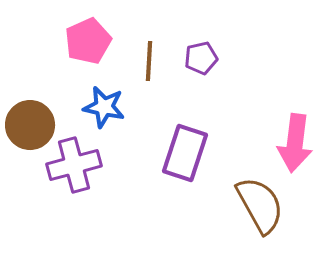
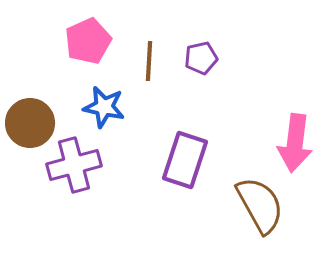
brown circle: moved 2 px up
purple rectangle: moved 7 px down
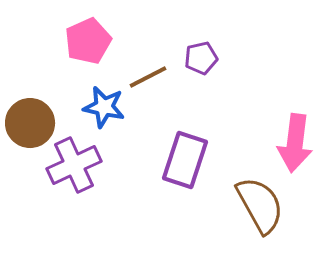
brown line: moved 1 px left, 16 px down; rotated 60 degrees clockwise
purple cross: rotated 10 degrees counterclockwise
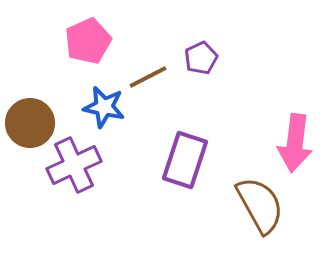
purple pentagon: rotated 12 degrees counterclockwise
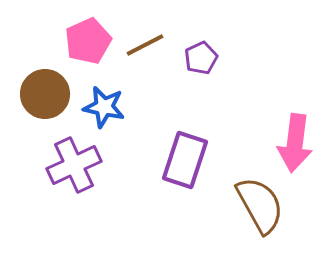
brown line: moved 3 px left, 32 px up
brown circle: moved 15 px right, 29 px up
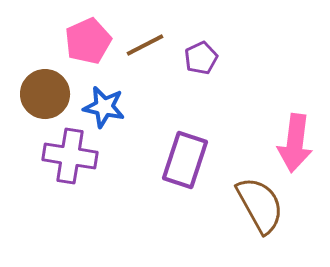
purple cross: moved 4 px left, 9 px up; rotated 34 degrees clockwise
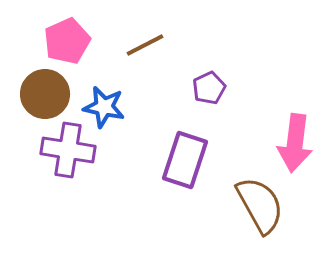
pink pentagon: moved 21 px left
purple pentagon: moved 8 px right, 30 px down
purple cross: moved 2 px left, 6 px up
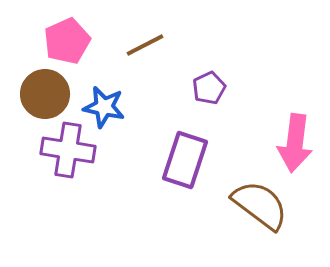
brown semicircle: rotated 24 degrees counterclockwise
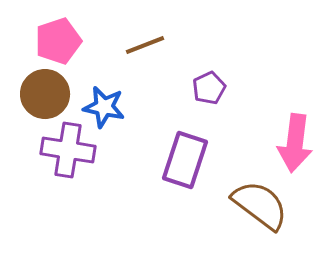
pink pentagon: moved 9 px left; rotated 6 degrees clockwise
brown line: rotated 6 degrees clockwise
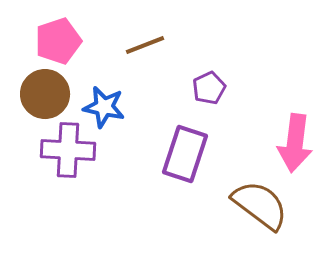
purple cross: rotated 6 degrees counterclockwise
purple rectangle: moved 6 px up
